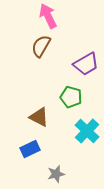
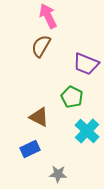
purple trapezoid: rotated 52 degrees clockwise
green pentagon: moved 1 px right; rotated 10 degrees clockwise
gray star: moved 2 px right; rotated 18 degrees clockwise
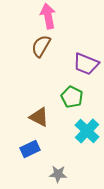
pink arrow: rotated 15 degrees clockwise
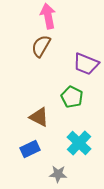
cyan cross: moved 8 px left, 12 px down
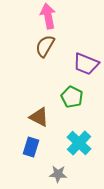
brown semicircle: moved 4 px right
blue rectangle: moved 1 px right, 2 px up; rotated 48 degrees counterclockwise
